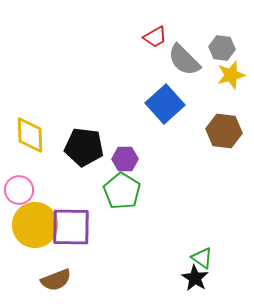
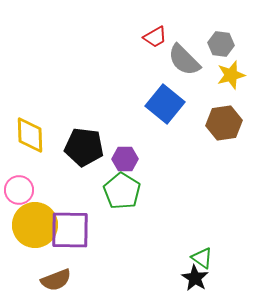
gray hexagon: moved 1 px left, 4 px up
blue square: rotated 9 degrees counterclockwise
brown hexagon: moved 8 px up; rotated 16 degrees counterclockwise
purple square: moved 1 px left, 3 px down
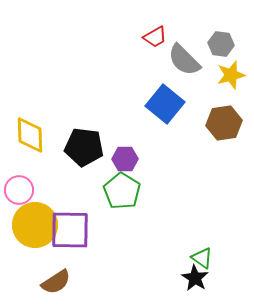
brown semicircle: moved 2 px down; rotated 12 degrees counterclockwise
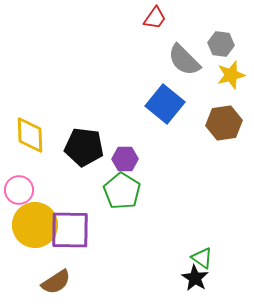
red trapezoid: moved 19 px up; rotated 25 degrees counterclockwise
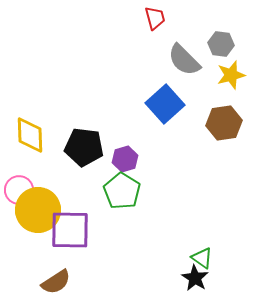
red trapezoid: rotated 50 degrees counterclockwise
blue square: rotated 9 degrees clockwise
purple hexagon: rotated 15 degrees counterclockwise
yellow circle: moved 3 px right, 15 px up
